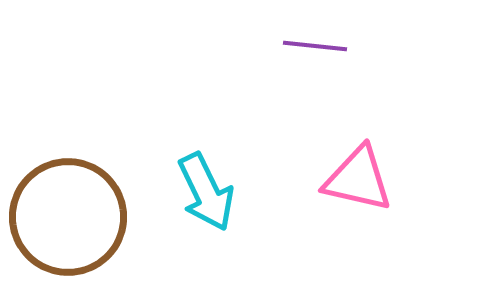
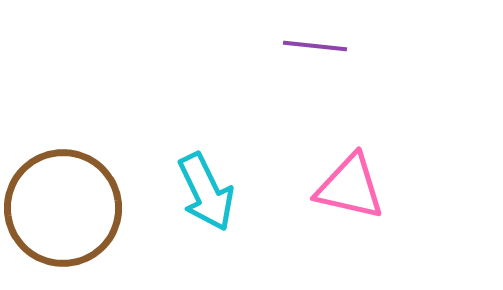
pink triangle: moved 8 px left, 8 px down
brown circle: moved 5 px left, 9 px up
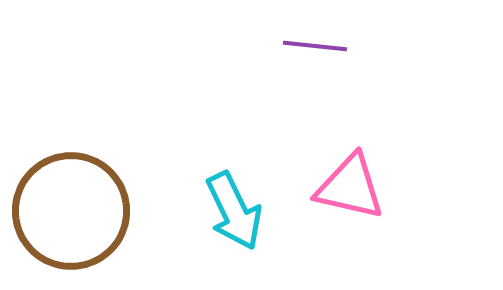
cyan arrow: moved 28 px right, 19 px down
brown circle: moved 8 px right, 3 px down
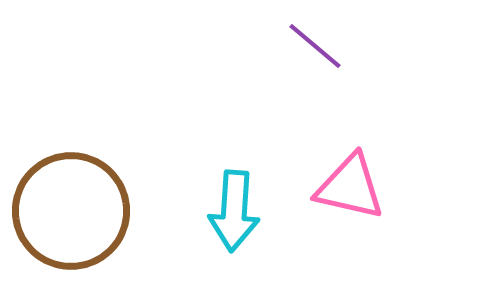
purple line: rotated 34 degrees clockwise
cyan arrow: rotated 30 degrees clockwise
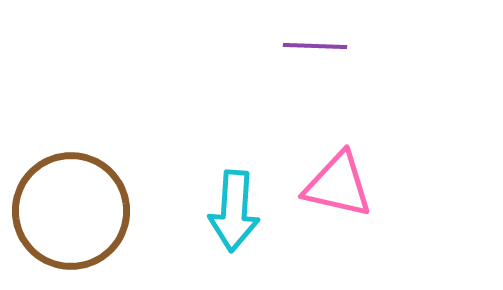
purple line: rotated 38 degrees counterclockwise
pink triangle: moved 12 px left, 2 px up
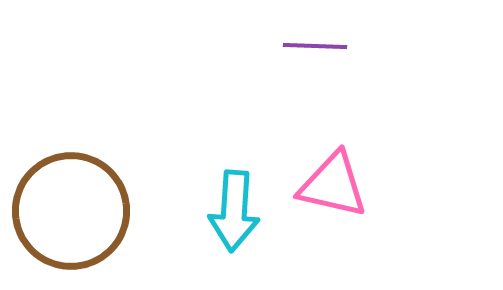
pink triangle: moved 5 px left
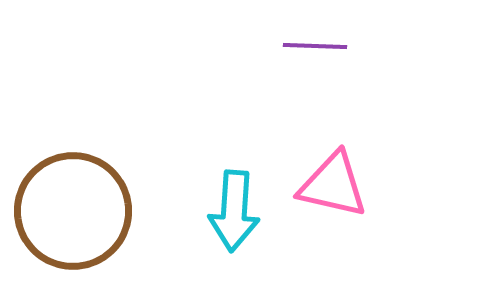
brown circle: moved 2 px right
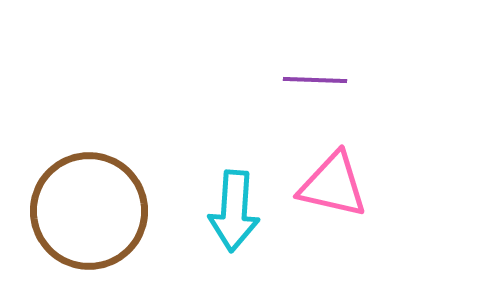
purple line: moved 34 px down
brown circle: moved 16 px right
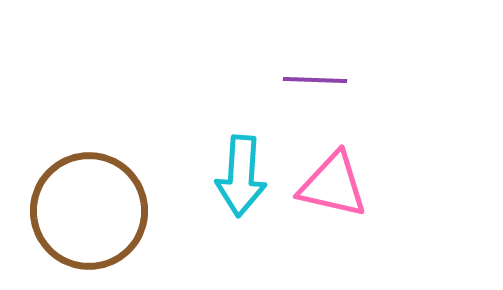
cyan arrow: moved 7 px right, 35 px up
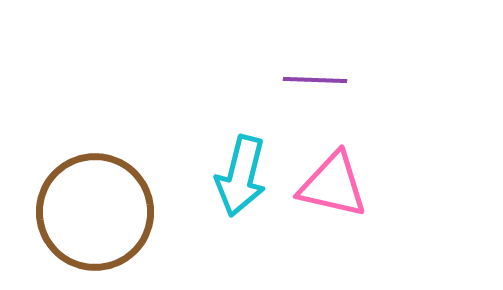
cyan arrow: rotated 10 degrees clockwise
brown circle: moved 6 px right, 1 px down
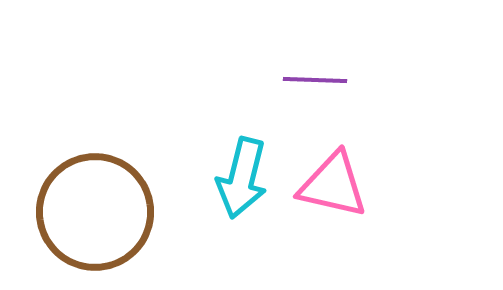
cyan arrow: moved 1 px right, 2 px down
